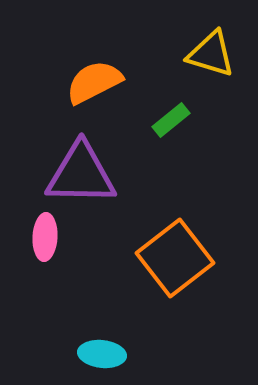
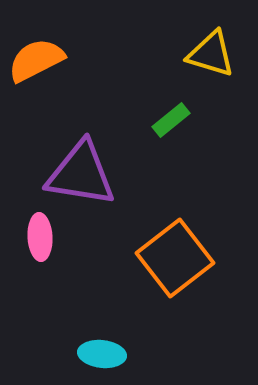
orange semicircle: moved 58 px left, 22 px up
purple triangle: rotated 8 degrees clockwise
pink ellipse: moved 5 px left; rotated 6 degrees counterclockwise
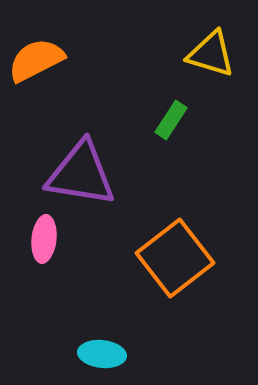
green rectangle: rotated 18 degrees counterclockwise
pink ellipse: moved 4 px right, 2 px down; rotated 9 degrees clockwise
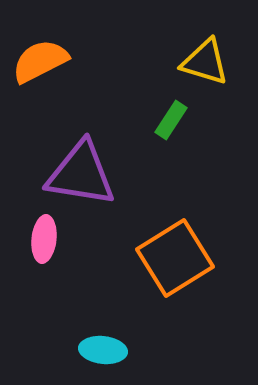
yellow triangle: moved 6 px left, 8 px down
orange semicircle: moved 4 px right, 1 px down
orange square: rotated 6 degrees clockwise
cyan ellipse: moved 1 px right, 4 px up
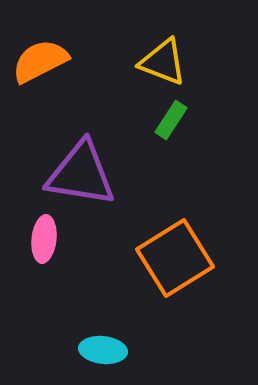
yellow triangle: moved 42 px left; rotated 4 degrees clockwise
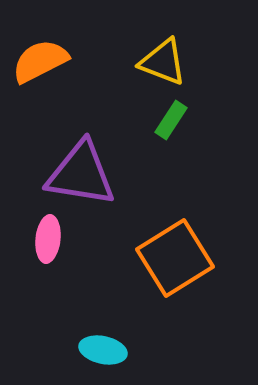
pink ellipse: moved 4 px right
cyan ellipse: rotated 6 degrees clockwise
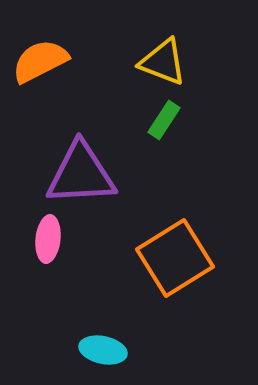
green rectangle: moved 7 px left
purple triangle: rotated 12 degrees counterclockwise
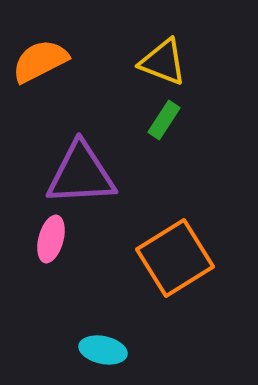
pink ellipse: moved 3 px right; rotated 9 degrees clockwise
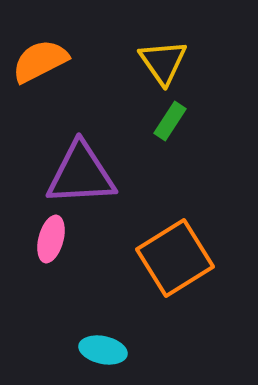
yellow triangle: rotated 34 degrees clockwise
green rectangle: moved 6 px right, 1 px down
